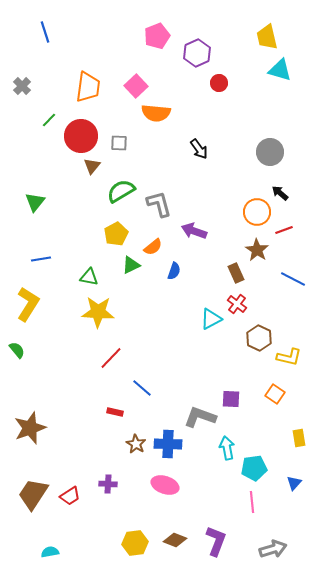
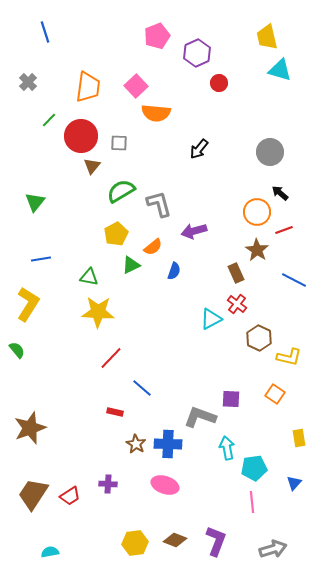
gray cross at (22, 86): moved 6 px right, 4 px up
black arrow at (199, 149): rotated 75 degrees clockwise
purple arrow at (194, 231): rotated 35 degrees counterclockwise
blue line at (293, 279): moved 1 px right, 1 px down
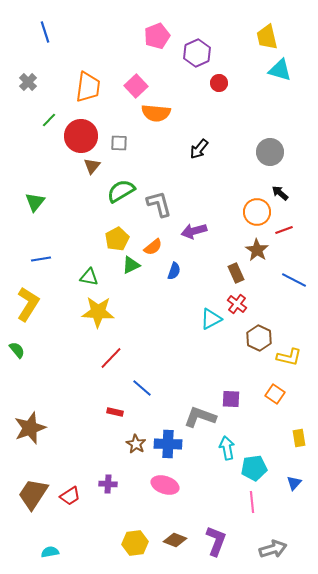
yellow pentagon at (116, 234): moved 1 px right, 5 px down
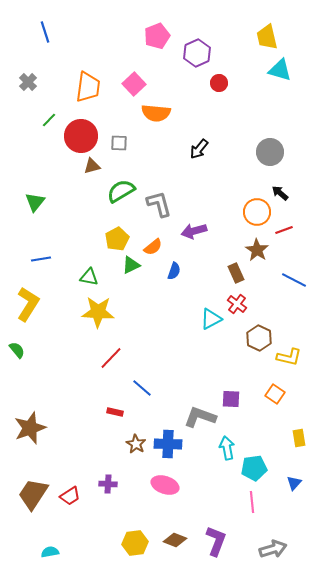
pink square at (136, 86): moved 2 px left, 2 px up
brown triangle at (92, 166): rotated 36 degrees clockwise
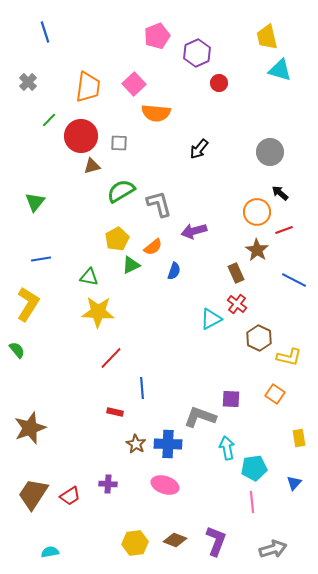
blue line at (142, 388): rotated 45 degrees clockwise
